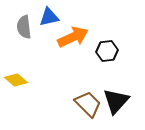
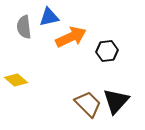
orange arrow: moved 2 px left
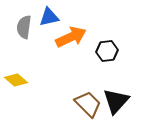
gray semicircle: rotated 15 degrees clockwise
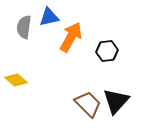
orange arrow: rotated 36 degrees counterclockwise
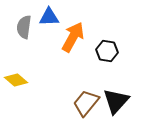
blue triangle: rotated 10 degrees clockwise
orange arrow: moved 2 px right
black hexagon: rotated 15 degrees clockwise
brown trapezoid: moved 2 px left, 1 px up; rotated 96 degrees counterclockwise
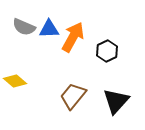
blue triangle: moved 12 px down
gray semicircle: rotated 75 degrees counterclockwise
black hexagon: rotated 25 degrees clockwise
yellow diamond: moved 1 px left, 1 px down
brown trapezoid: moved 13 px left, 7 px up
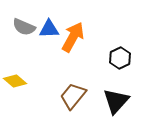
black hexagon: moved 13 px right, 7 px down
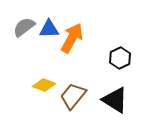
gray semicircle: rotated 120 degrees clockwise
orange arrow: moved 1 px left, 1 px down
yellow diamond: moved 29 px right, 4 px down; rotated 20 degrees counterclockwise
black triangle: moved 1 px left, 1 px up; rotated 40 degrees counterclockwise
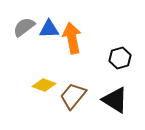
orange arrow: rotated 40 degrees counterclockwise
black hexagon: rotated 10 degrees clockwise
